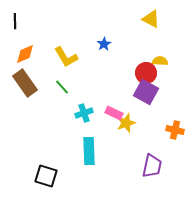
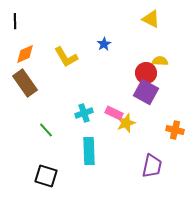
green line: moved 16 px left, 43 px down
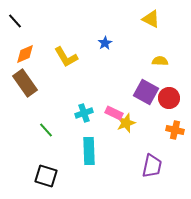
black line: rotated 42 degrees counterclockwise
blue star: moved 1 px right, 1 px up
red circle: moved 23 px right, 25 px down
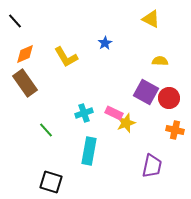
cyan rectangle: rotated 12 degrees clockwise
black square: moved 5 px right, 6 px down
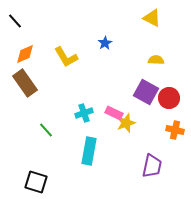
yellow triangle: moved 1 px right, 1 px up
yellow semicircle: moved 4 px left, 1 px up
black square: moved 15 px left
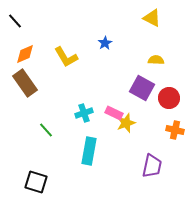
purple square: moved 4 px left, 4 px up
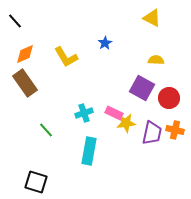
yellow star: rotated 12 degrees clockwise
purple trapezoid: moved 33 px up
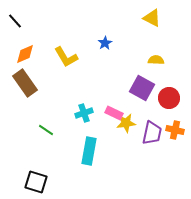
green line: rotated 14 degrees counterclockwise
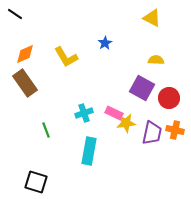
black line: moved 7 px up; rotated 14 degrees counterclockwise
green line: rotated 35 degrees clockwise
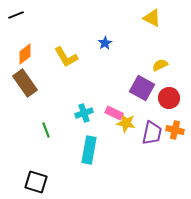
black line: moved 1 px right, 1 px down; rotated 56 degrees counterclockwise
orange diamond: rotated 15 degrees counterclockwise
yellow semicircle: moved 4 px right, 5 px down; rotated 28 degrees counterclockwise
yellow star: rotated 18 degrees clockwise
cyan rectangle: moved 1 px up
